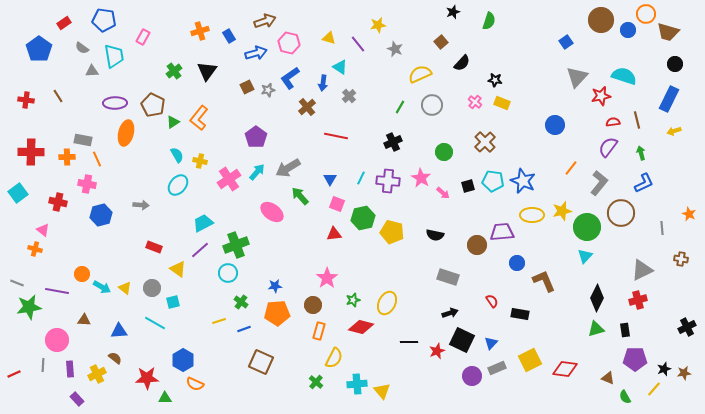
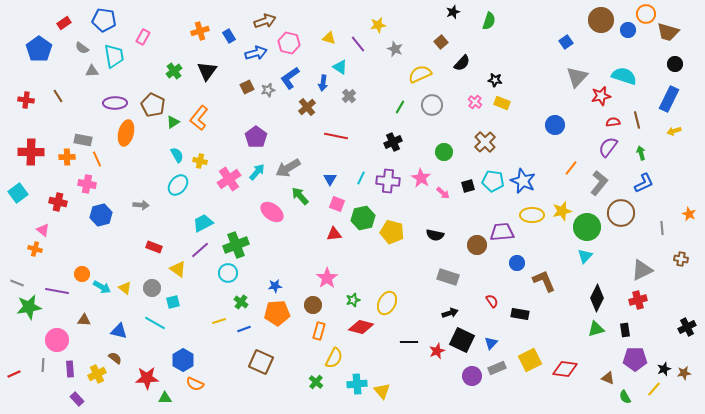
blue triangle at (119, 331): rotated 18 degrees clockwise
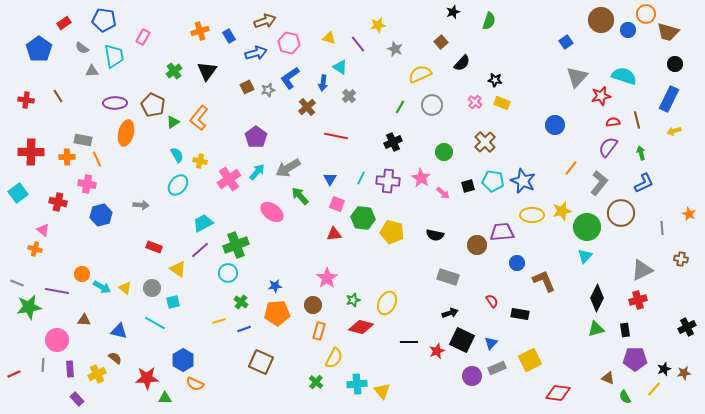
green hexagon at (363, 218): rotated 20 degrees clockwise
red diamond at (565, 369): moved 7 px left, 24 px down
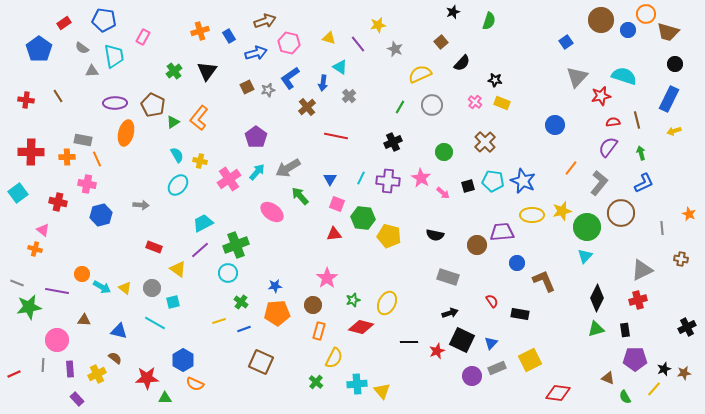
yellow pentagon at (392, 232): moved 3 px left, 4 px down
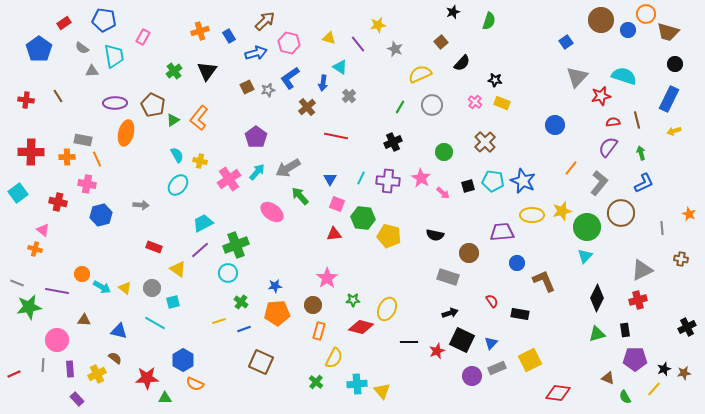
brown arrow at (265, 21): rotated 25 degrees counterclockwise
green triangle at (173, 122): moved 2 px up
brown circle at (477, 245): moved 8 px left, 8 px down
green star at (353, 300): rotated 16 degrees clockwise
yellow ellipse at (387, 303): moved 6 px down
green triangle at (596, 329): moved 1 px right, 5 px down
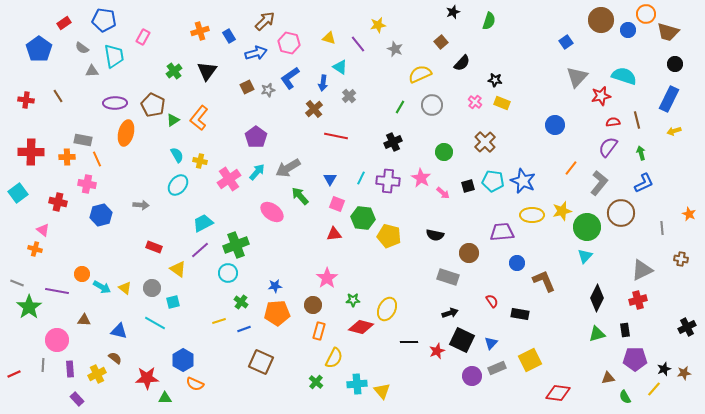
brown cross at (307, 107): moved 7 px right, 2 px down
green star at (29, 307): rotated 25 degrees counterclockwise
brown triangle at (608, 378): rotated 32 degrees counterclockwise
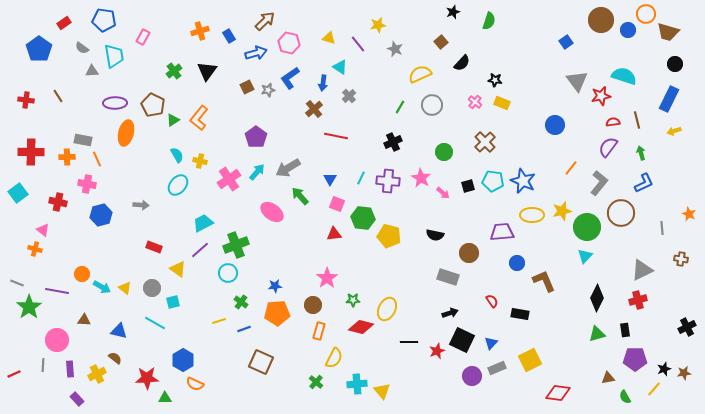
gray triangle at (577, 77): moved 4 px down; rotated 20 degrees counterclockwise
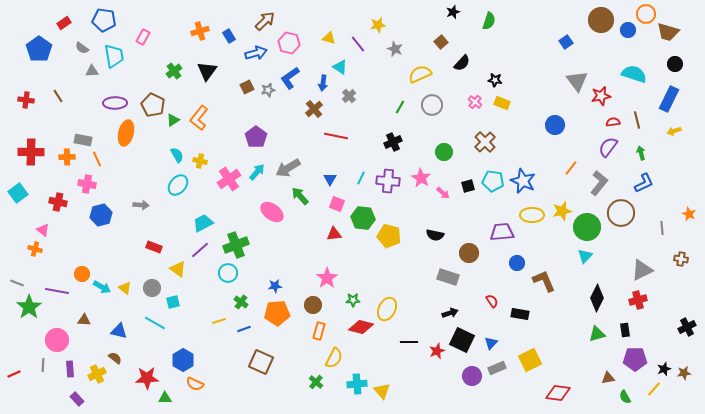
cyan semicircle at (624, 76): moved 10 px right, 2 px up
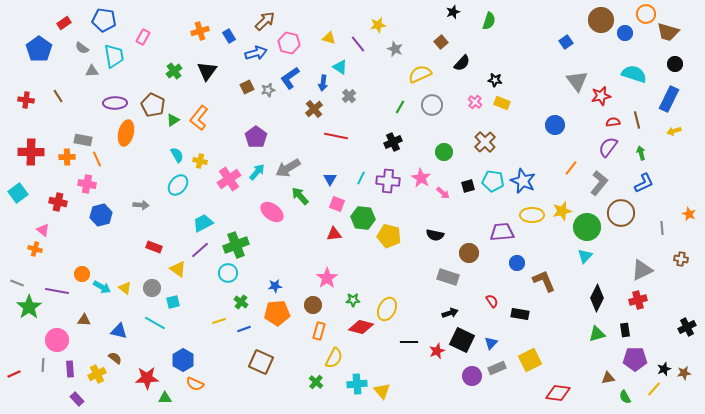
blue circle at (628, 30): moved 3 px left, 3 px down
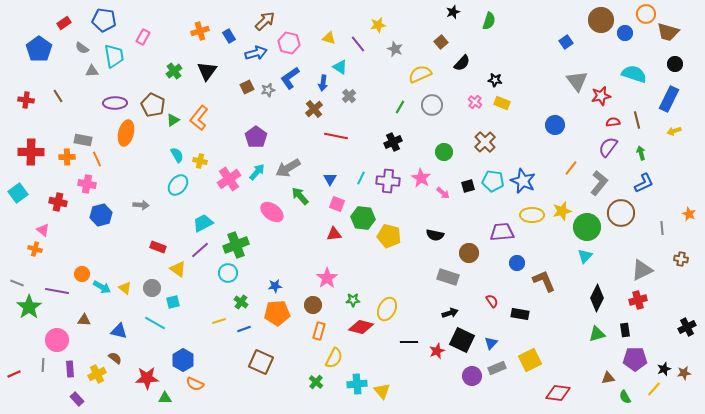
red rectangle at (154, 247): moved 4 px right
